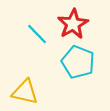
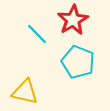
red star: moved 4 px up
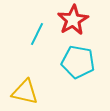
cyan line: rotated 70 degrees clockwise
cyan pentagon: rotated 12 degrees counterclockwise
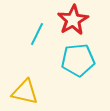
cyan pentagon: moved 2 px up; rotated 16 degrees counterclockwise
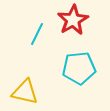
cyan pentagon: moved 1 px right, 8 px down
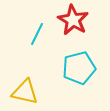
red star: rotated 12 degrees counterclockwise
cyan pentagon: rotated 8 degrees counterclockwise
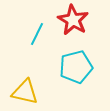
cyan pentagon: moved 3 px left, 1 px up
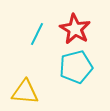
red star: moved 2 px right, 9 px down
yellow triangle: rotated 8 degrees counterclockwise
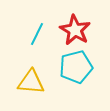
red star: moved 1 px down
yellow triangle: moved 6 px right, 10 px up
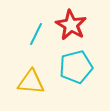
red star: moved 4 px left, 5 px up
cyan line: moved 1 px left
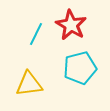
cyan pentagon: moved 4 px right, 1 px down
yellow triangle: moved 2 px left, 2 px down; rotated 12 degrees counterclockwise
